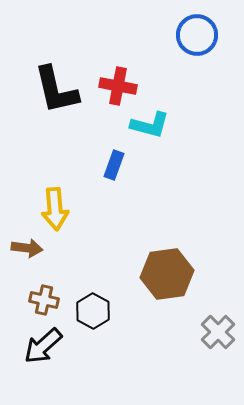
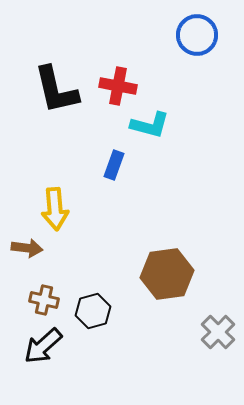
black hexagon: rotated 16 degrees clockwise
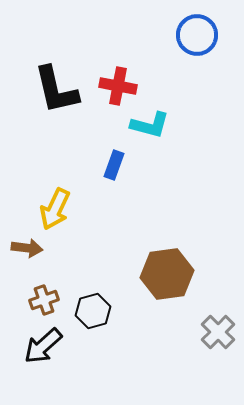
yellow arrow: rotated 30 degrees clockwise
brown cross: rotated 32 degrees counterclockwise
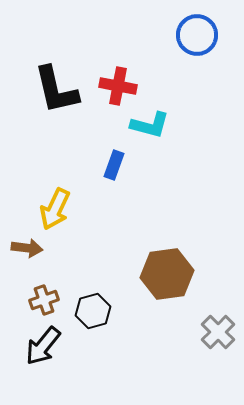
black arrow: rotated 9 degrees counterclockwise
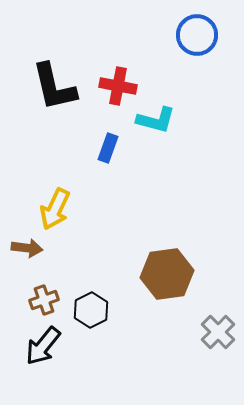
black L-shape: moved 2 px left, 3 px up
cyan L-shape: moved 6 px right, 5 px up
blue rectangle: moved 6 px left, 17 px up
black hexagon: moved 2 px left, 1 px up; rotated 12 degrees counterclockwise
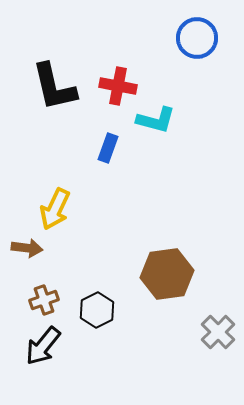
blue circle: moved 3 px down
black hexagon: moved 6 px right
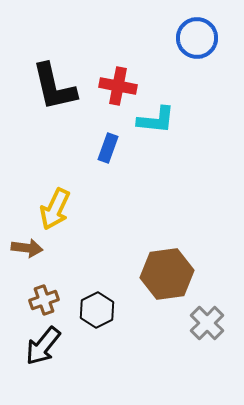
cyan L-shape: rotated 9 degrees counterclockwise
gray cross: moved 11 px left, 9 px up
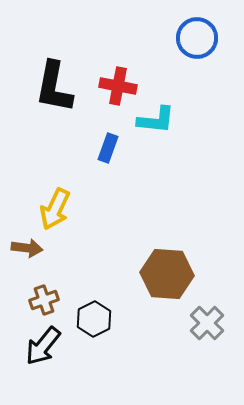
black L-shape: rotated 24 degrees clockwise
brown hexagon: rotated 12 degrees clockwise
black hexagon: moved 3 px left, 9 px down
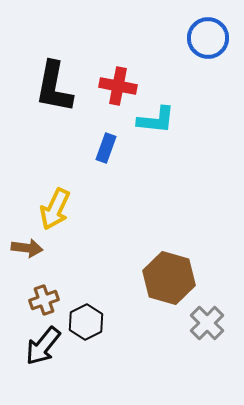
blue circle: moved 11 px right
blue rectangle: moved 2 px left
brown hexagon: moved 2 px right, 4 px down; rotated 12 degrees clockwise
black hexagon: moved 8 px left, 3 px down
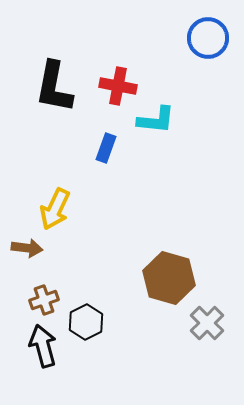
black arrow: rotated 126 degrees clockwise
